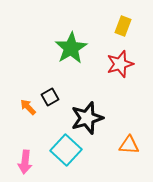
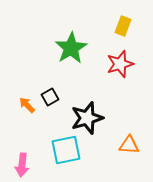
orange arrow: moved 1 px left, 2 px up
cyan square: rotated 36 degrees clockwise
pink arrow: moved 3 px left, 3 px down
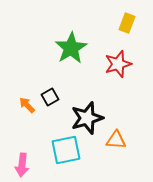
yellow rectangle: moved 4 px right, 3 px up
red star: moved 2 px left
orange triangle: moved 13 px left, 5 px up
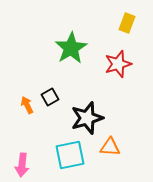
orange arrow: rotated 18 degrees clockwise
orange triangle: moved 6 px left, 7 px down
cyan square: moved 4 px right, 5 px down
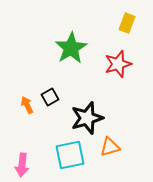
orange triangle: rotated 20 degrees counterclockwise
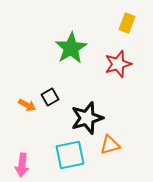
orange arrow: rotated 144 degrees clockwise
orange triangle: moved 2 px up
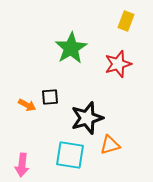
yellow rectangle: moved 1 px left, 2 px up
black square: rotated 24 degrees clockwise
cyan square: rotated 20 degrees clockwise
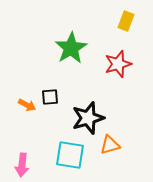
black star: moved 1 px right
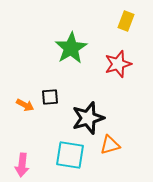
orange arrow: moved 2 px left
